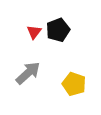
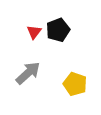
yellow pentagon: moved 1 px right
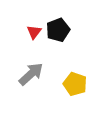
gray arrow: moved 3 px right, 1 px down
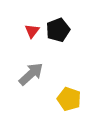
red triangle: moved 2 px left, 1 px up
yellow pentagon: moved 6 px left, 15 px down
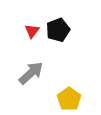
gray arrow: moved 1 px up
yellow pentagon: rotated 15 degrees clockwise
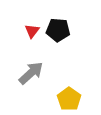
black pentagon: rotated 25 degrees clockwise
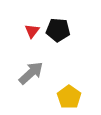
yellow pentagon: moved 2 px up
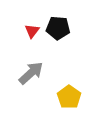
black pentagon: moved 2 px up
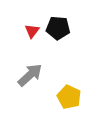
gray arrow: moved 1 px left, 2 px down
yellow pentagon: rotated 10 degrees counterclockwise
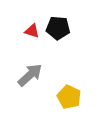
red triangle: rotated 49 degrees counterclockwise
